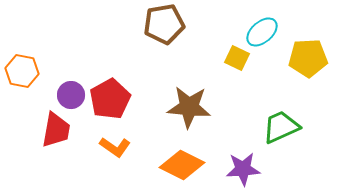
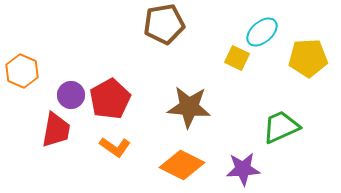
orange hexagon: rotated 12 degrees clockwise
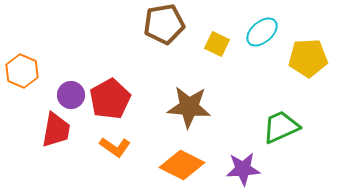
yellow square: moved 20 px left, 14 px up
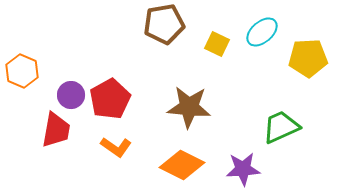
orange L-shape: moved 1 px right
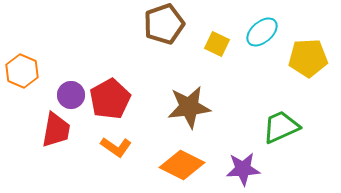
brown pentagon: rotated 9 degrees counterclockwise
brown star: rotated 12 degrees counterclockwise
